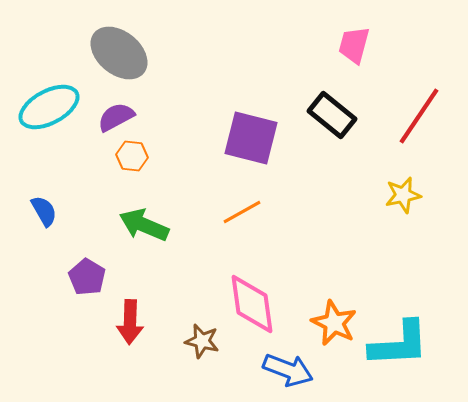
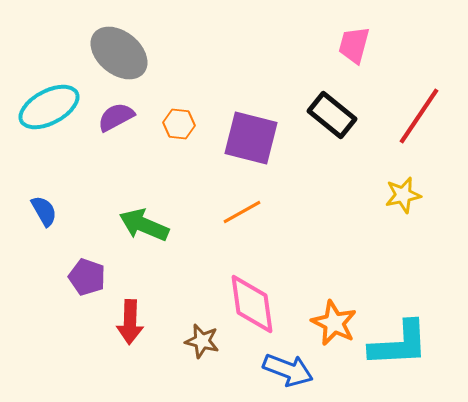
orange hexagon: moved 47 px right, 32 px up
purple pentagon: rotated 12 degrees counterclockwise
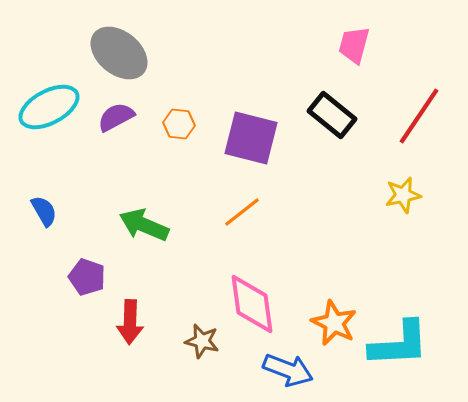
orange line: rotated 9 degrees counterclockwise
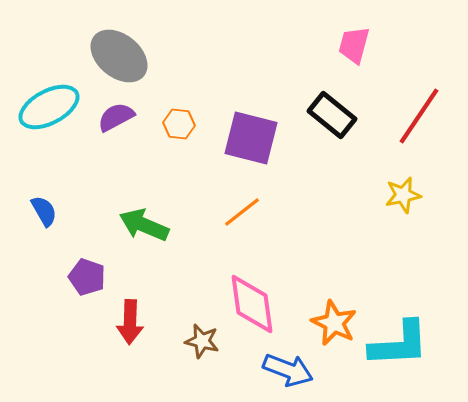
gray ellipse: moved 3 px down
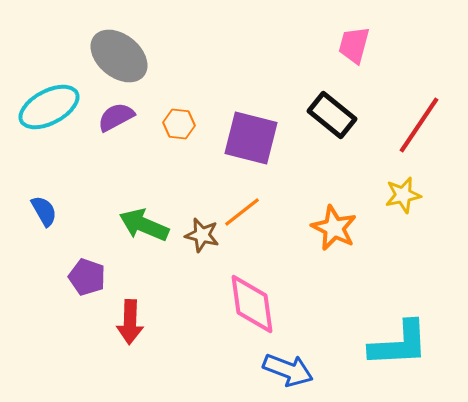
red line: moved 9 px down
orange star: moved 95 px up
brown star: moved 106 px up
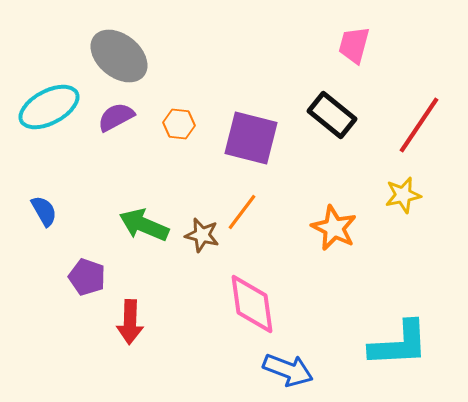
orange line: rotated 15 degrees counterclockwise
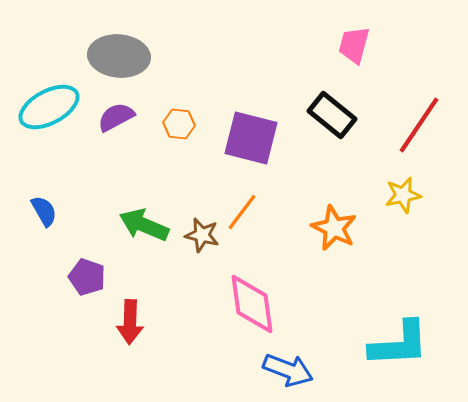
gray ellipse: rotated 34 degrees counterclockwise
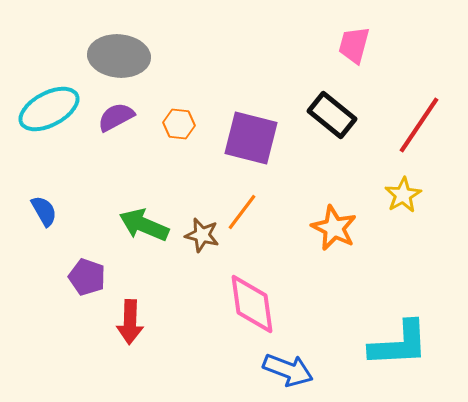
cyan ellipse: moved 2 px down
yellow star: rotated 18 degrees counterclockwise
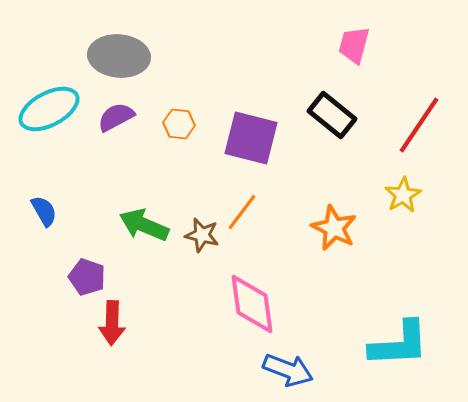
red arrow: moved 18 px left, 1 px down
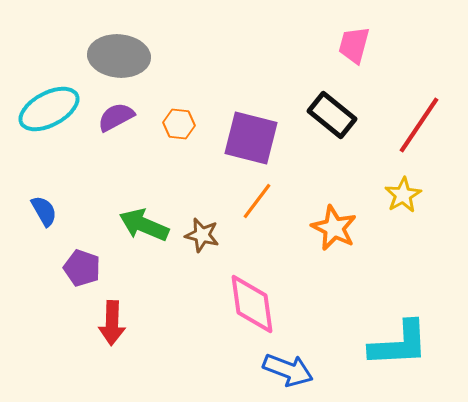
orange line: moved 15 px right, 11 px up
purple pentagon: moved 5 px left, 9 px up
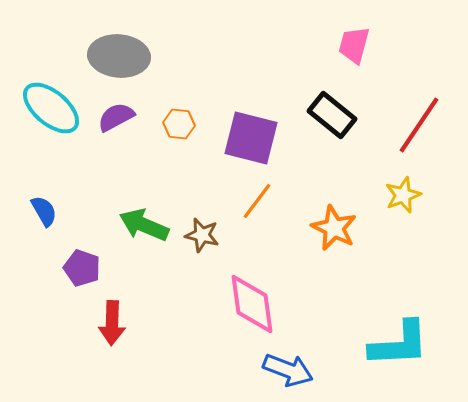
cyan ellipse: moved 2 px right, 1 px up; rotated 68 degrees clockwise
yellow star: rotated 9 degrees clockwise
